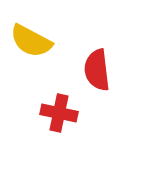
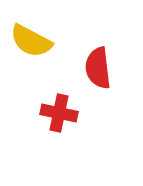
red semicircle: moved 1 px right, 2 px up
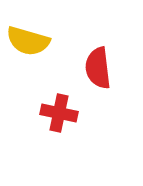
yellow semicircle: moved 3 px left; rotated 12 degrees counterclockwise
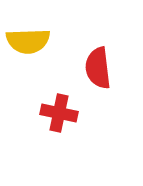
yellow semicircle: rotated 18 degrees counterclockwise
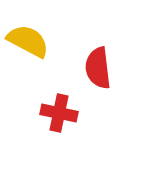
yellow semicircle: rotated 150 degrees counterclockwise
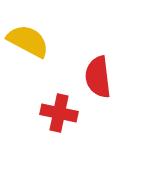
red semicircle: moved 9 px down
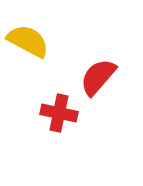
red semicircle: rotated 48 degrees clockwise
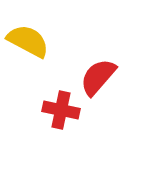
red cross: moved 2 px right, 3 px up
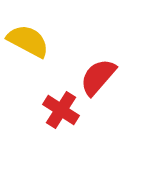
red cross: rotated 21 degrees clockwise
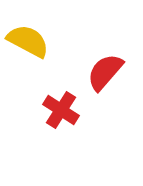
red semicircle: moved 7 px right, 5 px up
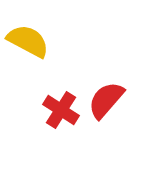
red semicircle: moved 1 px right, 28 px down
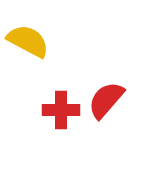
red cross: rotated 33 degrees counterclockwise
